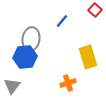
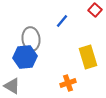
gray ellipse: rotated 15 degrees counterclockwise
gray triangle: rotated 36 degrees counterclockwise
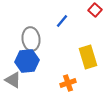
blue hexagon: moved 2 px right, 4 px down
gray triangle: moved 1 px right, 6 px up
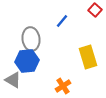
orange cross: moved 5 px left, 3 px down; rotated 14 degrees counterclockwise
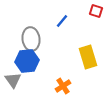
red square: moved 1 px right, 1 px down; rotated 24 degrees counterclockwise
gray triangle: rotated 24 degrees clockwise
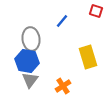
blue hexagon: rotated 15 degrees clockwise
gray triangle: moved 17 px right; rotated 12 degrees clockwise
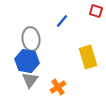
orange cross: moved 5 px left, 1 px down
